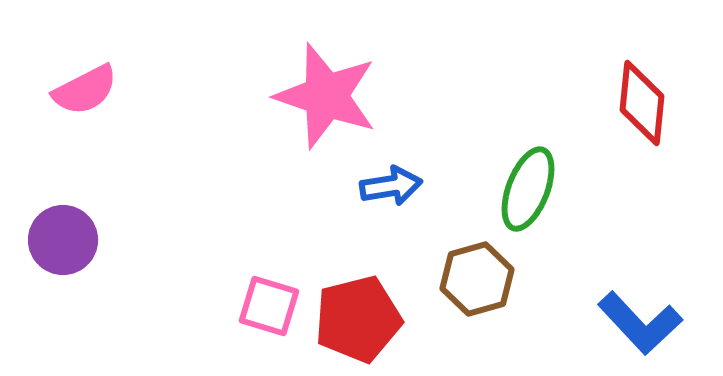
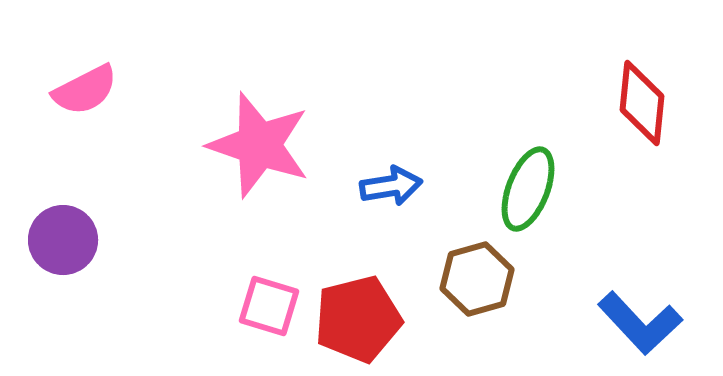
pink star: moved 67 px left, 49 px down
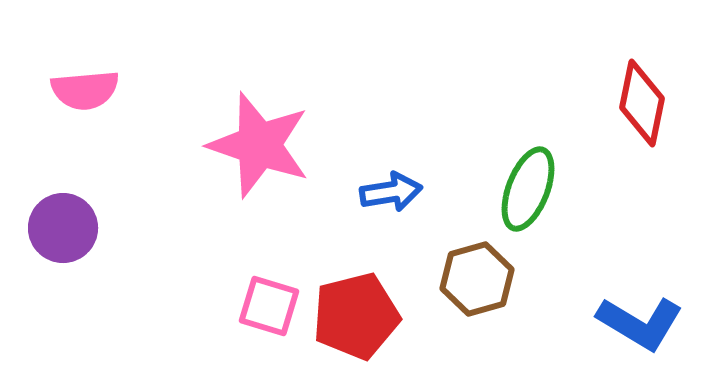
pink semicircle: rotated 22 degrees clockwise
red diamond: rotated 6 degrees clockwise
blue arrow: moved 6 px down
purple circle: moved 12 px up
red pentagon: moved 2 px left, 3 px up
blue L-shape: rotated 16 degrees counterclockwise
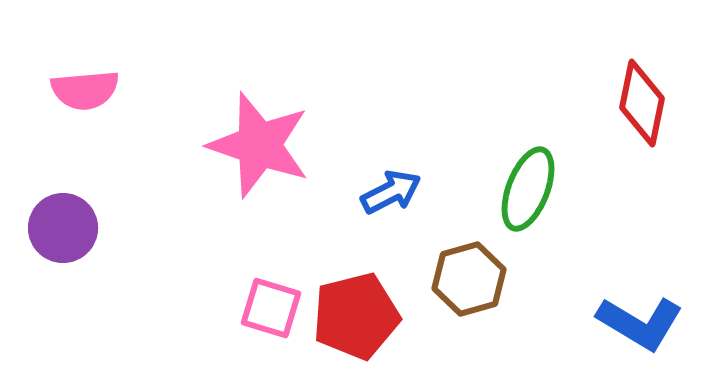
blue arrow: rotated 18 degrees counterclockwise
brown hexagon: moved 8 px left
pink square: moved 2 px right, 2 px down
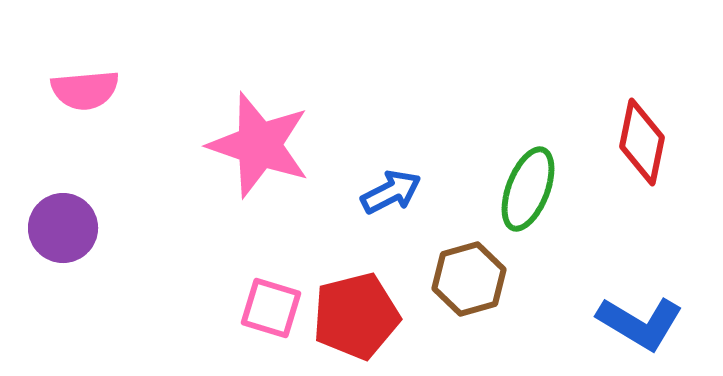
red diamond: moved 39 px down
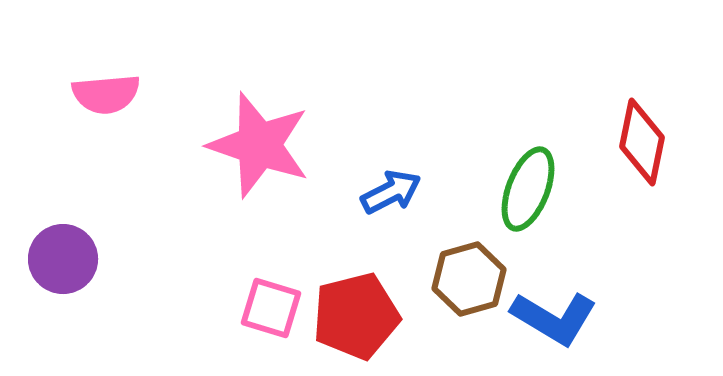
pink semicircle: moved 21 px right, 4 px down
purple circle: moved 31 px down
blue L-shape: moved 86 px left, 5 px up
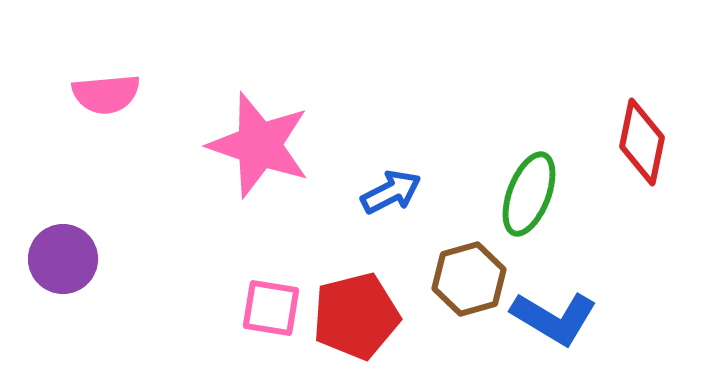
green ellipse: moved 1 px right, 5 px down
pink square: rotated 8 degrees counterclockwise
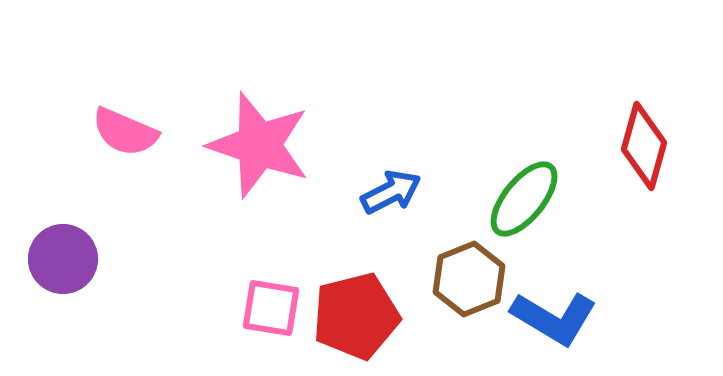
pink semicircle: moved 19 px right, 38 px down; rotated 28 degrees clockwise
red diamond: moved 2 px right, 4 px down; rotated 4 degrees clockwise
green ellipse: moved 5 px left, 5 px down; rotated 18 degrees clockwise
brown hexagon: rotated 6 degrees counterclockwise
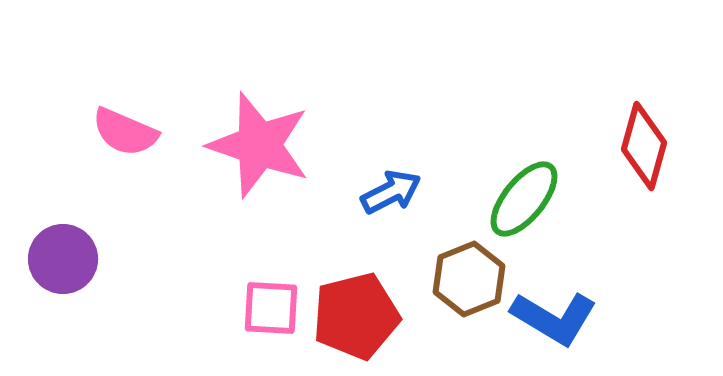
pink square: rotated 6 degrees counterclockwise
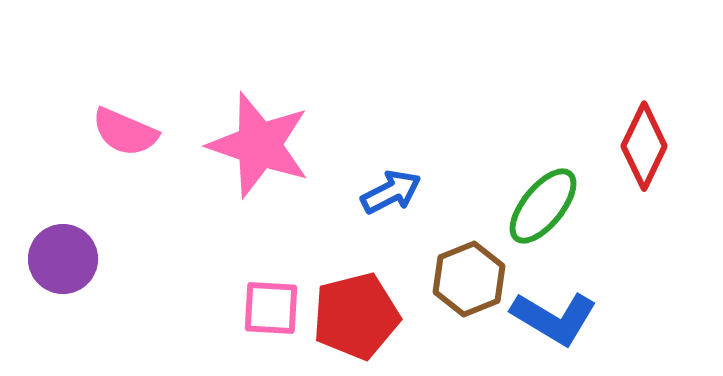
red diamond: rotated 10 degrees clockwise
green ellipse: moved 19 px right, 7 px down
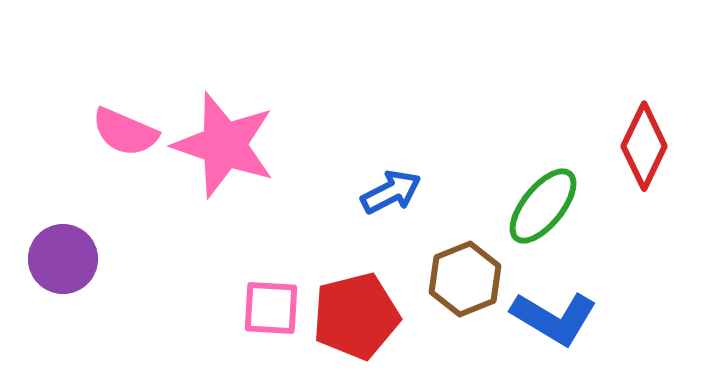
pink star: moved 35 px left
brown hexagon: moved 4 px left
